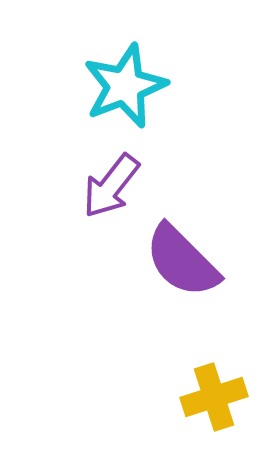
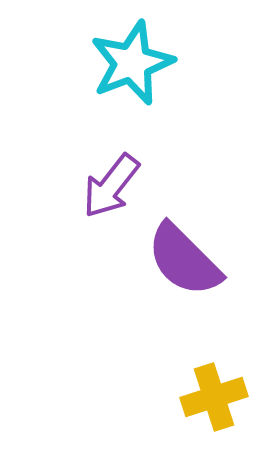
cyan star: moved 7 px right, 23 px up
purple semicircle: moved 2 px right, 1 px up
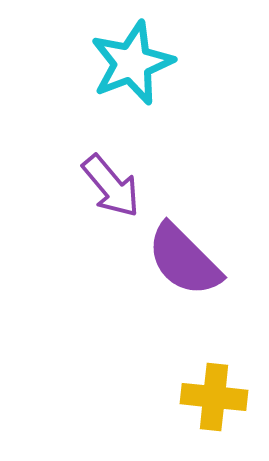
purple arrow: rotated 78 degrees counterclockwise
yellow cross: rotated 24 degrees clockwise
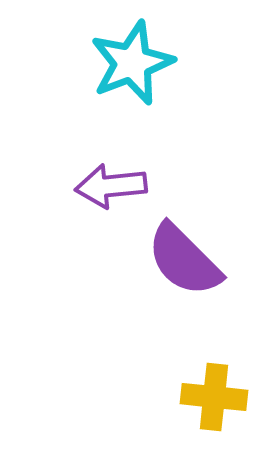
purple arrow: rotated 124 degrees clockwise
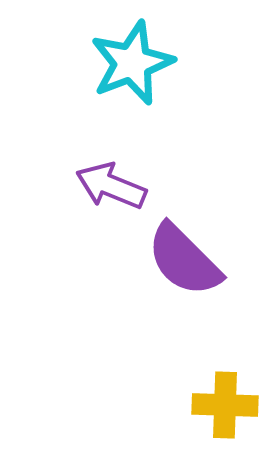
purple arrow: rotated 28 degrees clockwise
yellow cross: moved 11 px right, 8 px down; rotated 4 degrees counterclockwise
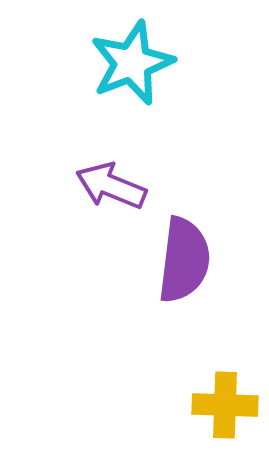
purple semicircle: rotated 128 degrees counterclockwise
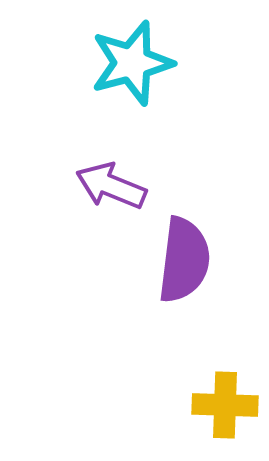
cyan star: rotated 6 degrees clockwise
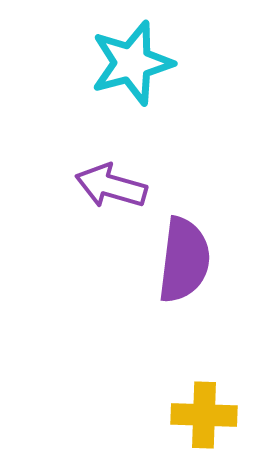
purple arrow: rotated 6 degrees counterclockwise
yellow cross: moved 21 px left, 10 px down
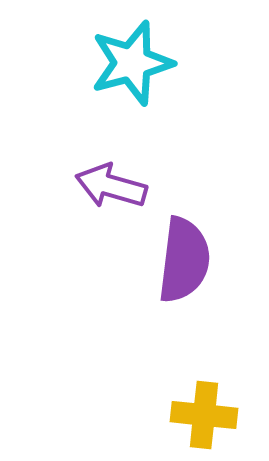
yellow cross: rotated 4 degrees clockwise
